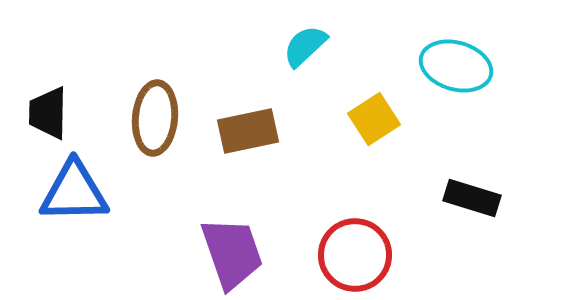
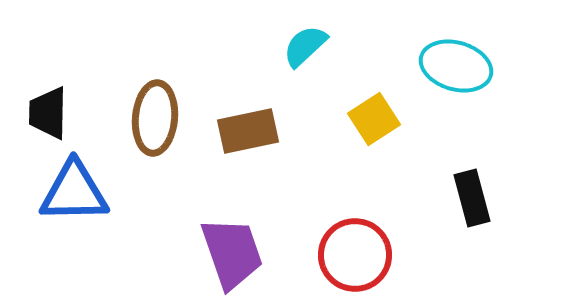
black rectangle: rotated 58 degrees clockwise
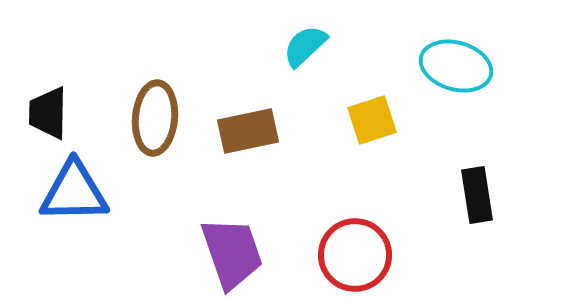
yellow square: moved 2 px left, 1 px down; rotated 15 degrees clockwise
black rectangle: moved 5 px right, 3 px up; rotated 6 degrees clockwise
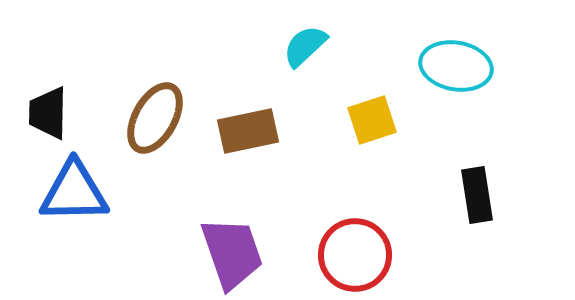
cyan ellipse: rotated 6 degrees counterclockwise
brown ellipse: rotated 24 degrees clockwise
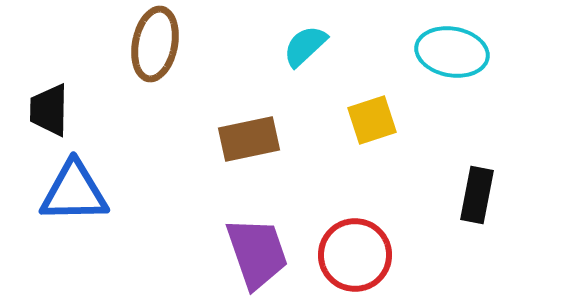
cyan ellipse: moved 4 px left, 14 px up
black trapezoid: moved 1 px right, 3 px up
brown ellipse: moved 74 px up; rotated 18 degrees counterclockwise
brown rectangle: moved 1 px right, 8 px down
black rectangle: rotated 20 degrees clockwise
purple trapezoid: moved 25 px right
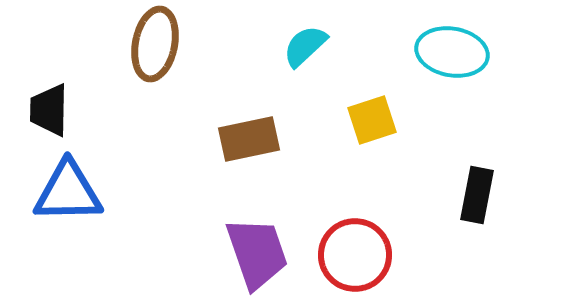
blue triangle: moved 6 px left
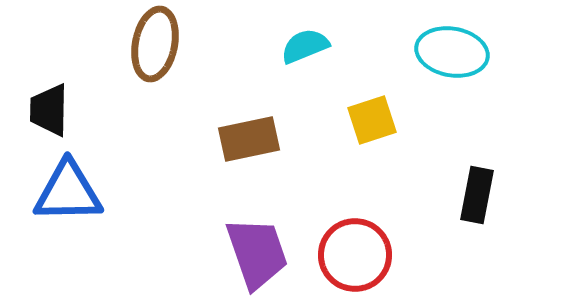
cyan semicircle: rotated 21 degrees clockwise
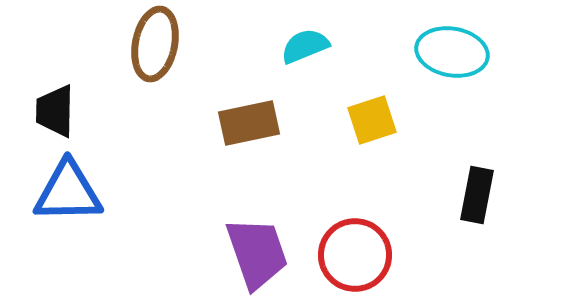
black trapezoid: moved 6 px right, 1 px down
brown rectangle: moved 16 px up
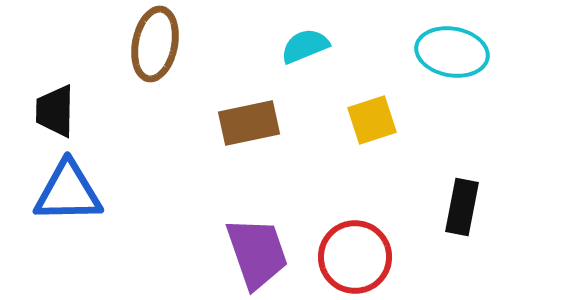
black rectangle: moved 15 px left, 12 px down
red circle: moved 2 px down
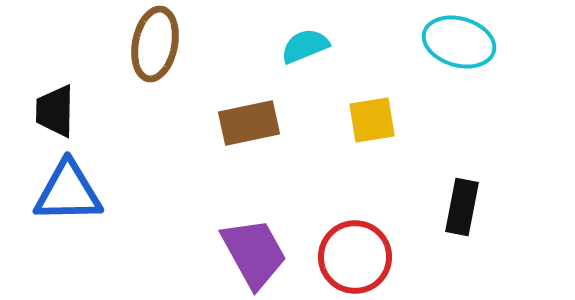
cyan ellipse: moved 7 px right, 10 px up; rotated 6 degrees clockwise
yellow square: rotated 9 degrees clockwise
purple trapezoid: moved 3 px left; rotated 10 degrees counterclockwise
